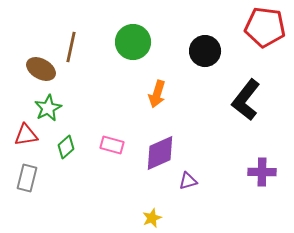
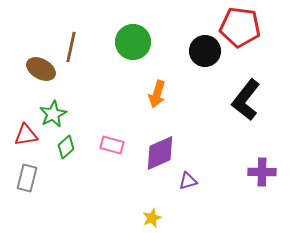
red pentagon: moved 25 px left
green star: moved 5 px right, 6 px down
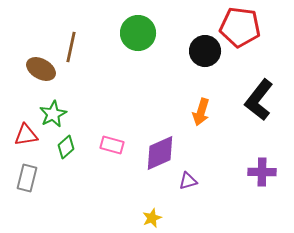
green circle: moved 5 px right, 9 px up
orange arrow: moved 44 px right, 18 px down
black L-shape: moved 13 px right
